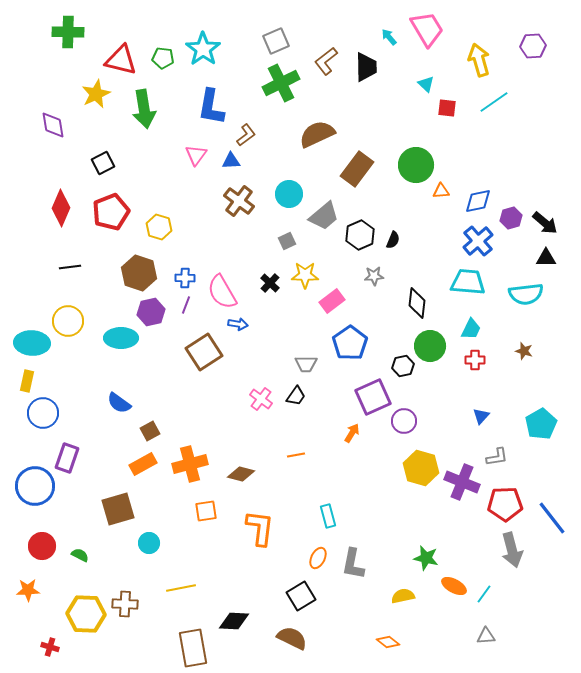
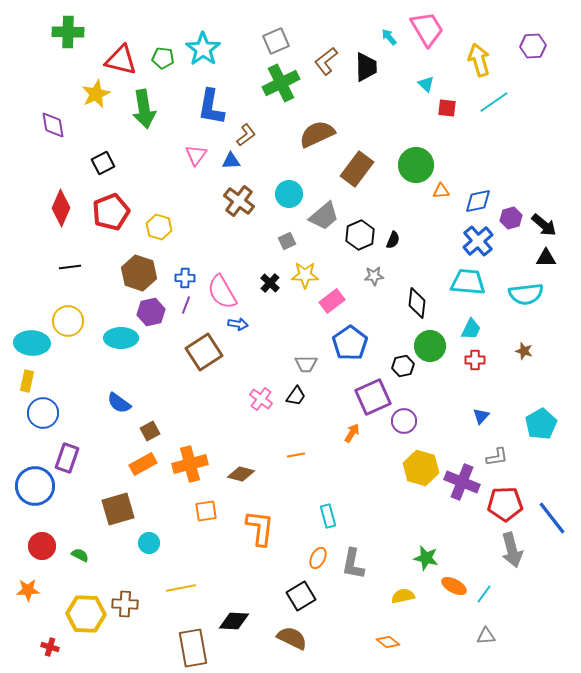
black arrow at (545, 223): moved 1 px left, 2 px down
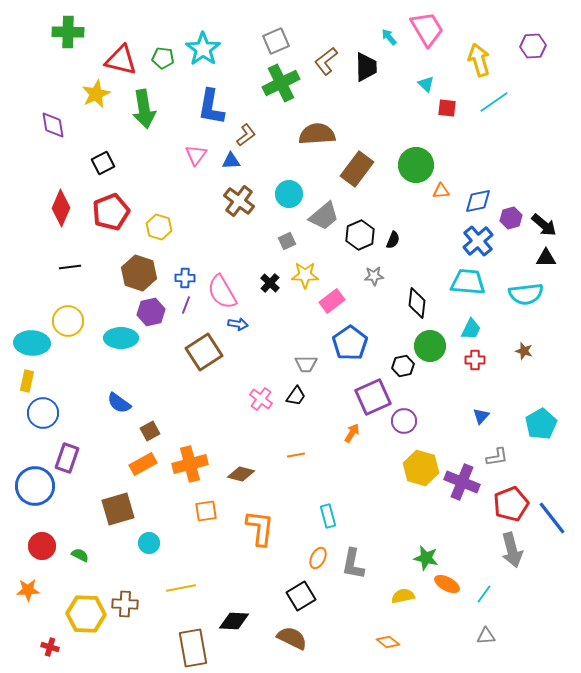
brown semicircle at (317, 134): rotated 21 degrees clockwise
red pentagon at (505, 504): moved 6 px right; rotated 20 degrees counterclockwise
orange ellipse at (454, 586): moved 7 px left, 2 px up
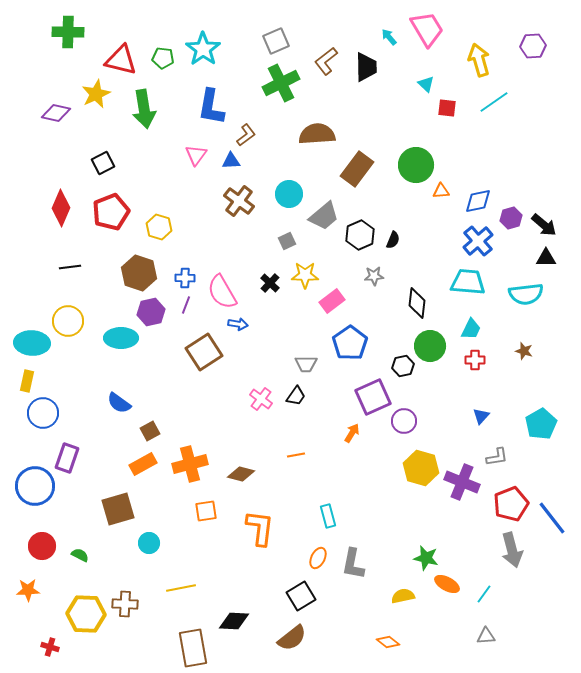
purple diamond at (53, 125): moved 3 px right, 12 px up; rotated 68 degrees counterclockwise
brown semicircle at (292, 638): rotated 116 degrees clockwise
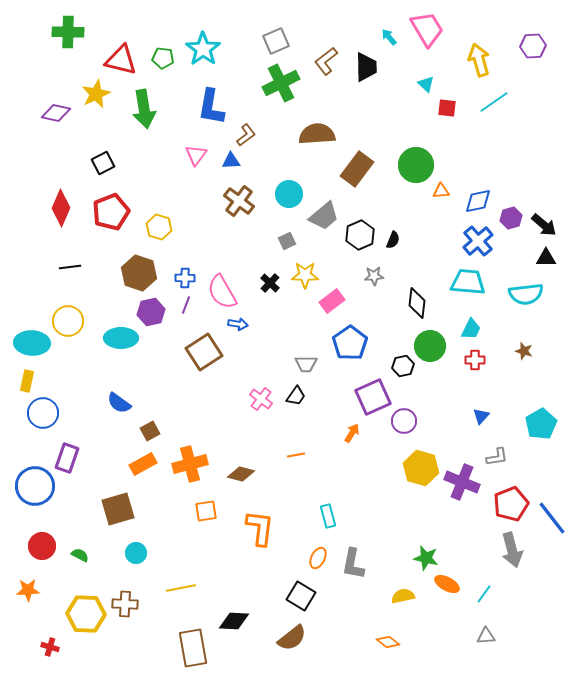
cyan circle at (149, 543): moved 13 px left, 10 px down
black square at (301, 596): rotated 28 degrees counterclockwise
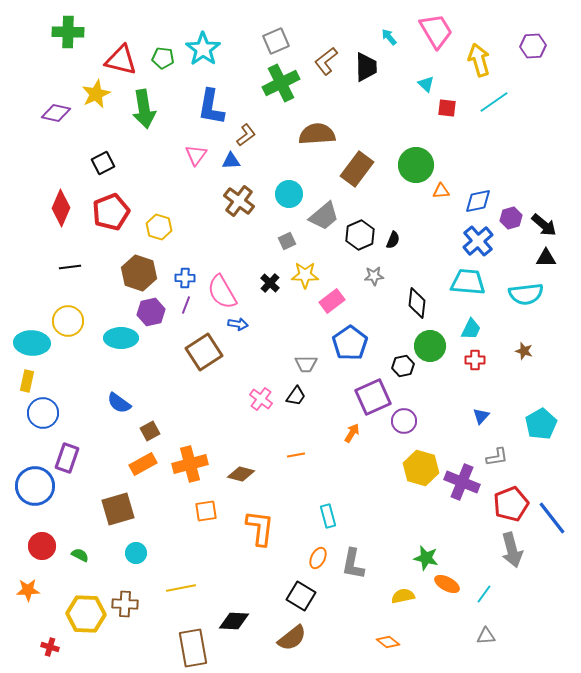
pink trapezoid at (427, 29): moved 9 px right, 2 px down
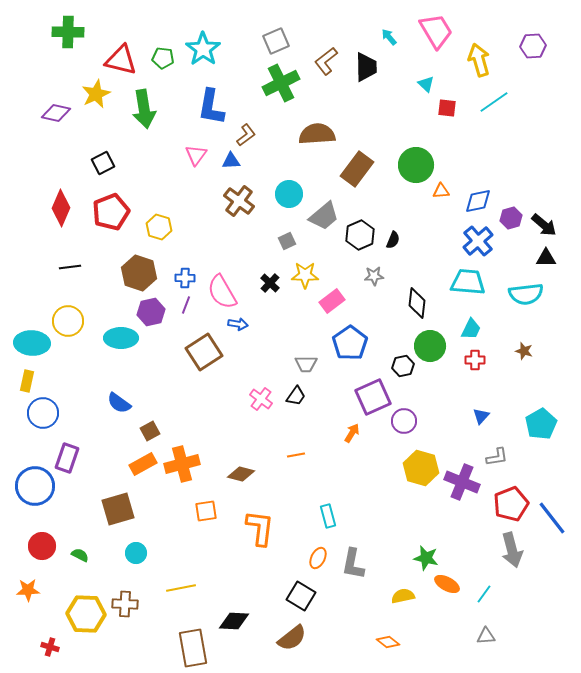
orange cross at (190, 464): moved 8 px left
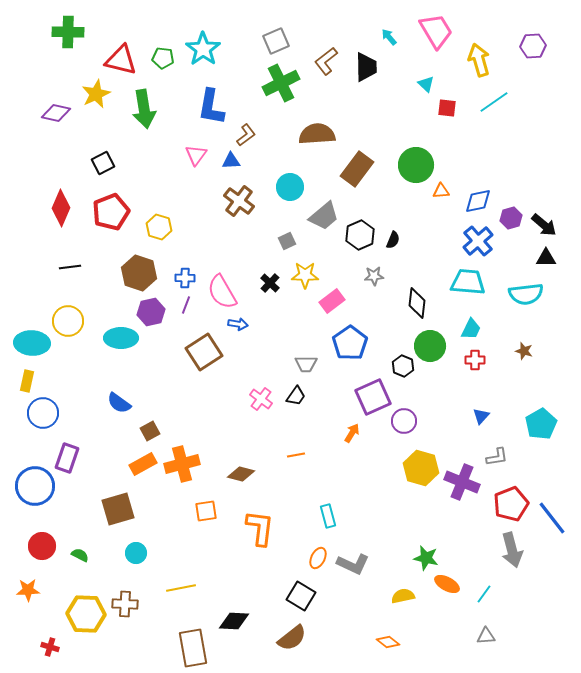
cyan circle at (289, 194): moved 1 px right, 7 px up
black hexagon at (403, 366): rotated 25 degrees counterclockwise
gray L-shape at (353, 564): rotated 76 degrees counterclockwise
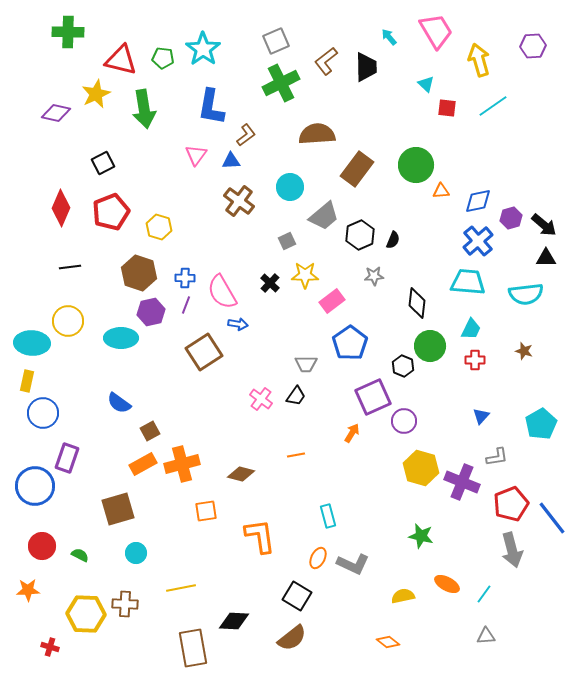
cyan line at (494, 102): moved 1 px left, 4 px down
orange L-shape at (260, 528): moved 8 px down; rotated 15 degrees counterclockwise
green star at (426, 558): moved 5 px left, 22 px up
black square at (301, 596): moved 4 px left
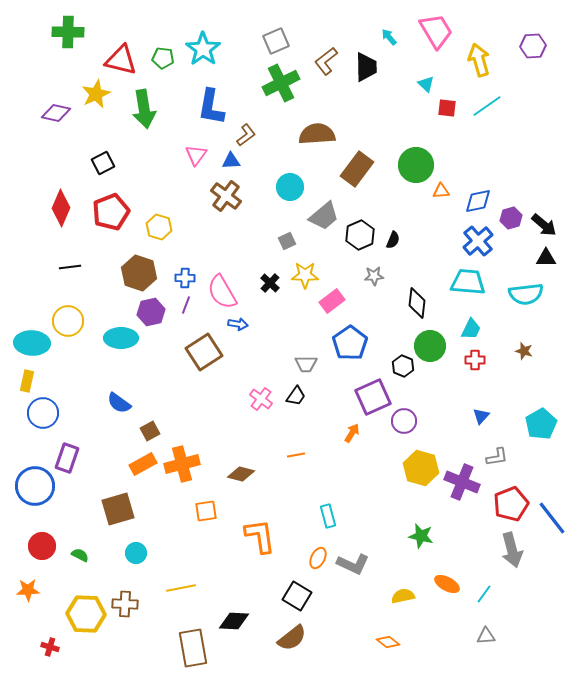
cyan line at (493, 106): moved 6 px left
brown cross at (239, 201): moved 13 px left, 5 px up
